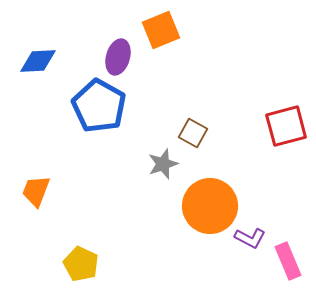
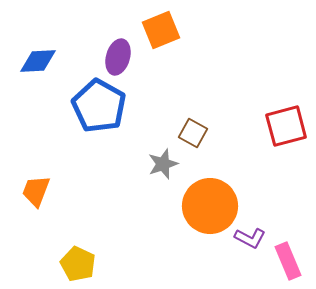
yellow pentagon: moved 3 px left
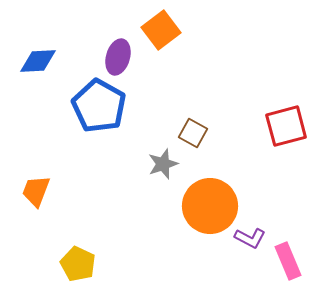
orange square: rotated 15 degrees counterclockwise
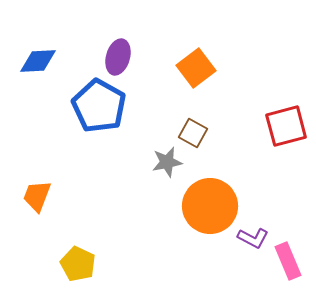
orange square: moved 35 px right, 38 px down
gray star: moved 4 px right, 2 px up; rotated 8 degrees clockwise
orange trapezoid: moved 1 px right, 5 px down
purple L-shape: moved 3 px right
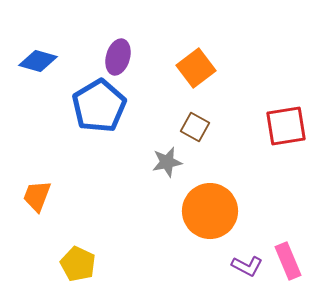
blue diamond: rotated 18 degrees clockwise
blue pentagon: rotated 12 degrees clockwise
red square: rotated 6 degrees clockwise
brown square: moved 2 px right, 6 px up
orange circle: moved 5 px down
purple L-shape: moved 6 px left, 28 px down
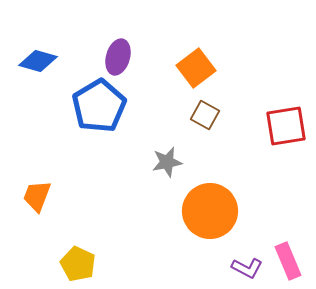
brown square: moved 10 px right, 12 px up
purple L-shape: moved 2 px down
